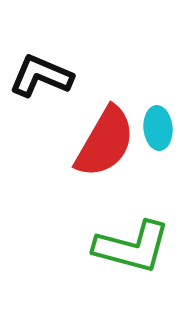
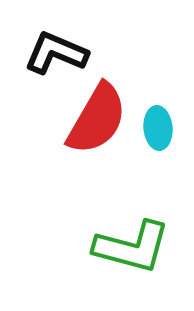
black L-shape: moved 15 px right, 23 px up
red semicircle: moved 8 px left, 23 px up
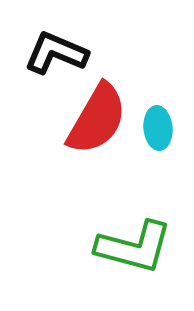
green L-shape: moved 2 px right
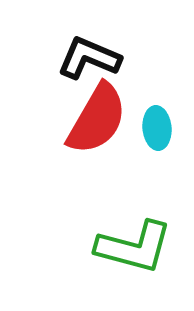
black L-shape: moved 33 px right, 5 px down
cyan ellipse: moved 1 px left
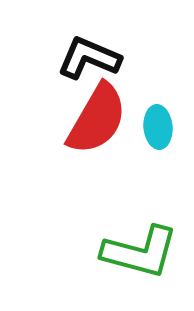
cyan ellipse: moved 1 px right, 1 px up
green L-shape: moved 6 px right, 5 px down
